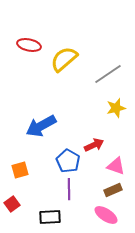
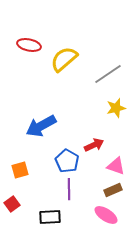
blue pentagon: moved 1 px left
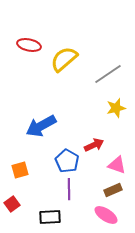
pink triangle: moved 1 px right, 1 px up
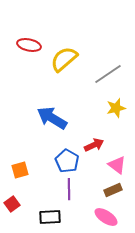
blue arrow: moved 11 px right, 8 px up; rotated 60 degrees clockwise
pink triangle: rotated 18 degrees clockwise
pink ellipse: moved 2 px down
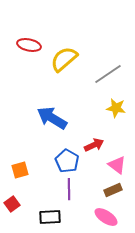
yellow star: rotated 24 degrees clockwise
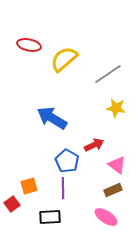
orange square: moved 9 px right, 16 px down
purple line: moved 6 px left, 1 px up
